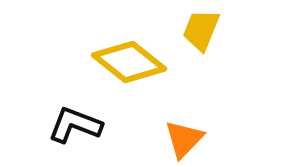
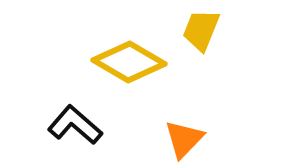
yellow diamond: rotated 8 degrees counterclockwise
black L-shape: rotated 20 degrees clockwise
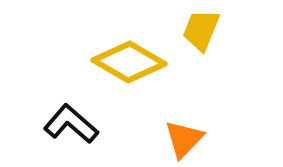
black L-shape: moved 4 px left, 1 px up
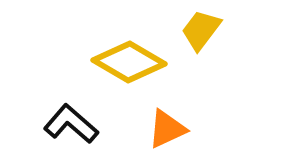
yellow trapezoid: rotated 15 degrees clockwise
orange triangle: moved 17 px left, 10 px up; rotated 21 degrees clockwise
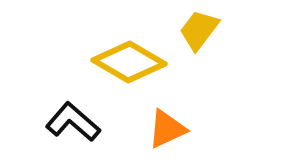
yellow trapezoid: moved 2 px left
black L-shape: moved 2 px right, 2 px up
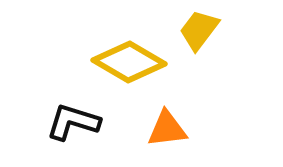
black L-shape: rotated 24 degrees counterclockwise
orange triangle: rotated 18 degrees clockwise
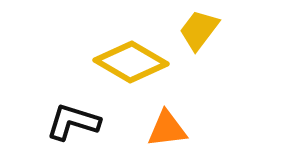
yellow diamond: moved 2 px right
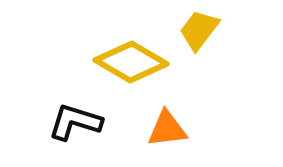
black L-shape: moved 2 px right
